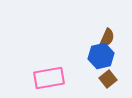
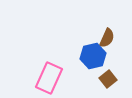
blue hexagon: moved 8 px left
pink rectangle: rotated 56 degrees counterclockwise
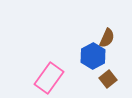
blue hexagon: rotated 15 degrees counterclockwise
pink rectangle: rotated 12 degrees clockwise
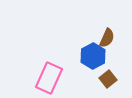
pink rectangle: rotated 12 degrees counterclockwise
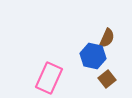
blue hexagon: rotated 20 degrees counterclockwise
brown square: moved 1 px left
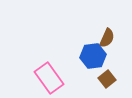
blue hexagon: rotated 20 degrees counterclockwise
pink rectangle: rotated 60 degrees counterclockwise
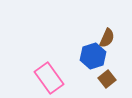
blue hexagon: rotated 10 degrees counterclockwise
